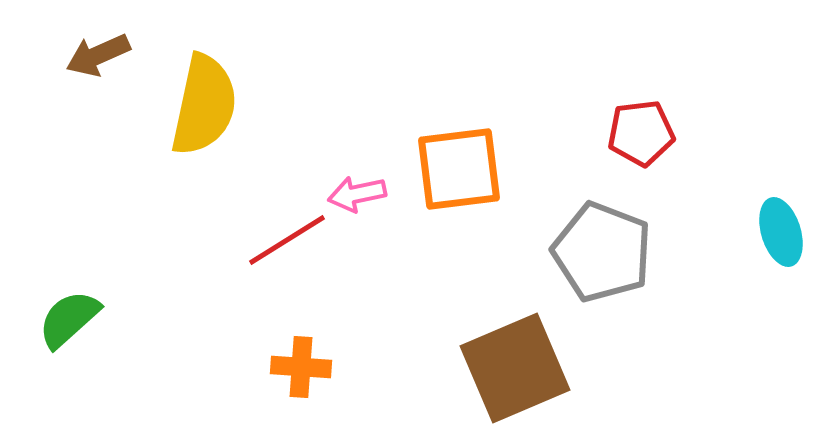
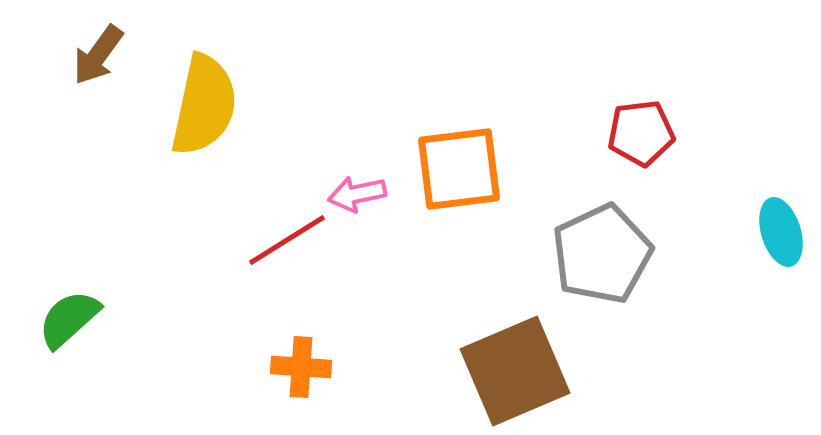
brown arrow: rotated 30 degrees counterclockwise
gray pentagon: moved 2 px down; rotated 26 degrees clockwise
brown square: moved 3 px down
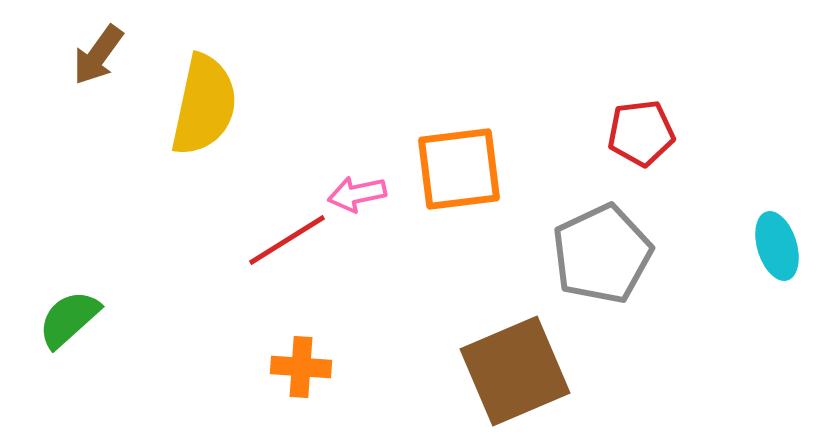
cyan ellipse: moved 4 px left, 14 px down
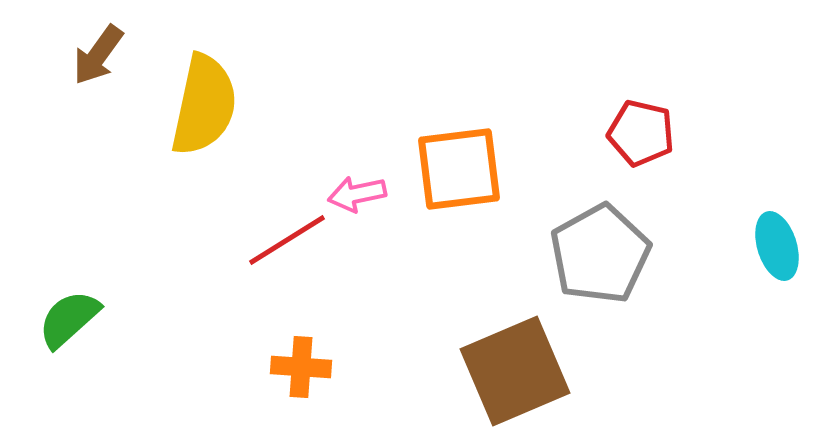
red pentagon: rotated 20 degrees clockwise
gray pentagon: moved 2 px left; rotated 4 degrees counterclockwise
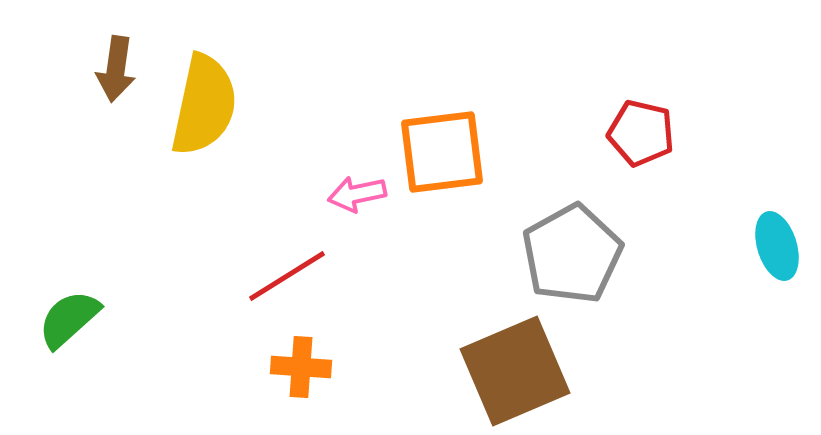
brown arrow: moved 18 px right, 14 px down; rotated 28 degrees counterclockwise
orange square: moved 17 px left, 17 px up
red line: moved 36 px down
gray pentagon: moved 28 px left
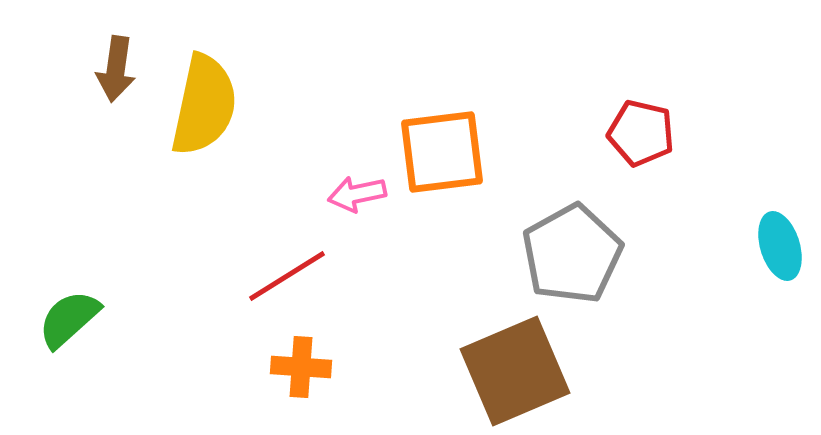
cyan ellipse: moved 3 px right
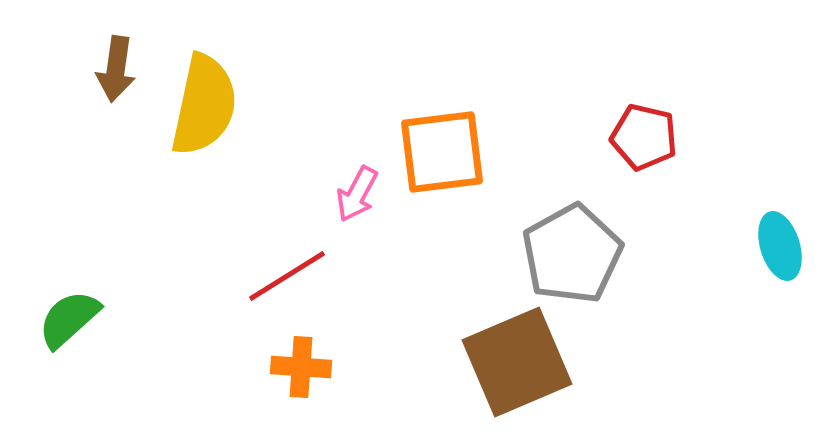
red pentagon: moved 3 px right, 4 px down
pink arrow: rotated 50 degrees counterclockwise
brown square: moved 2 px right, 9 px up
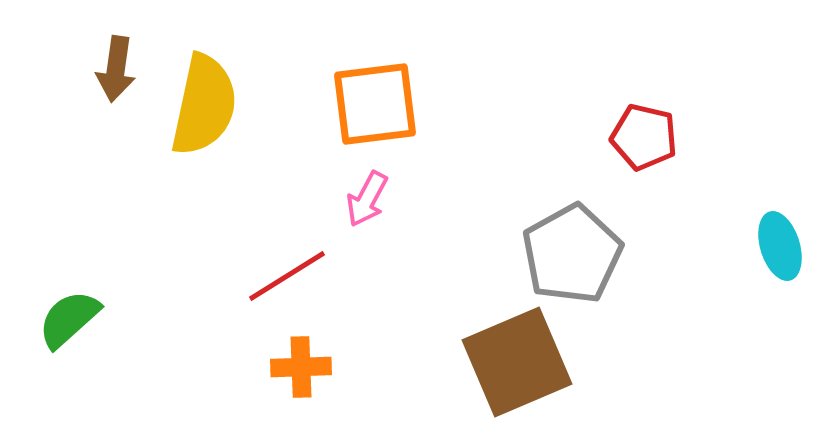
orange square: moved 67 px left, 48 px up
pink arrow: moved 10 px right, 5 px down
orange cross: rotated 6 degrees counterclockwise
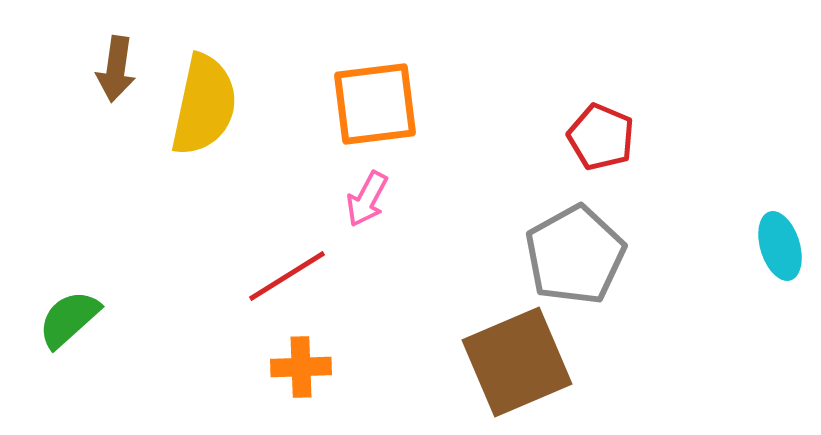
red pentagon: moved 43 px left; rotated 10 degrees clockwise
gray pentagon: moved 3 px right, 1 px down
